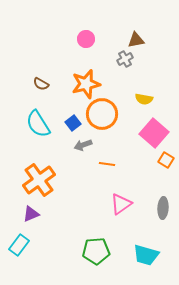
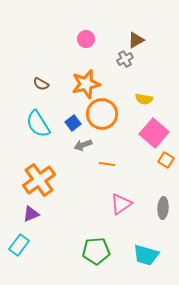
brown triangle: rotated 18 degrees counterclockwise
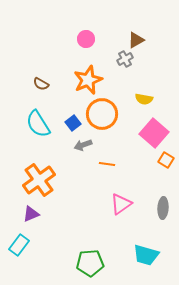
orange star: moved 2 px right, 4 px up; rotated 8 degrees counterclockwise
green pentagon: moved 6 px left, 12 px down
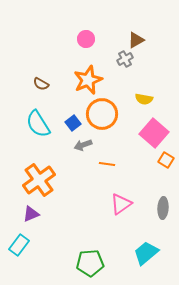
cyan trapezoid: moved 2 px up; rotated 124 degrees clockwise
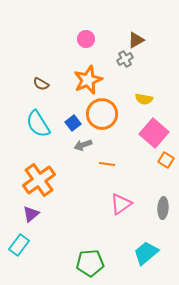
purple triangle: rotated 18 degrees counterclockwise
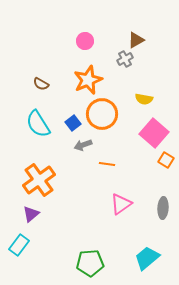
pink circle: moved 1 px left, 2 px down
cyan trapezoid: moved 1 px right, 5 px down
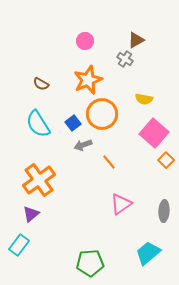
gray cross: rotated 28 degrees counterclockwise
orange square: rotated 14 degrees clockwise
orange line: moved 2 px right, 2 px up; rotated 42 degrees clockwise
gray ellipse: moved 1 px right, 3 px down
cyan trapezoid: moved 1 px right, 5 px up
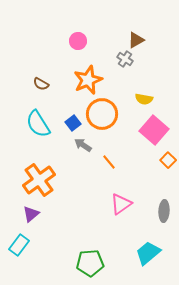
pink circle: moved 7 px left
pink square: moved 3 px up
gray arrow: rotated 54 degrees clockwise
orange square: moved 2 px right
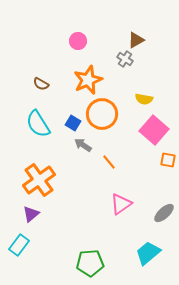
blue square: rotated 21 degrees counterclockwise
orange square: rotated 35 degrees counterclockwise
gray ellipse: moved 2 px down; rotated 45 degrees clockwise
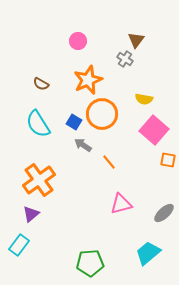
brown triangle: rotated 24 degrees counterclockwise
blue square: moved 1 px right, 1 px up
pink triangle: rotated 20 degrees clockwise
